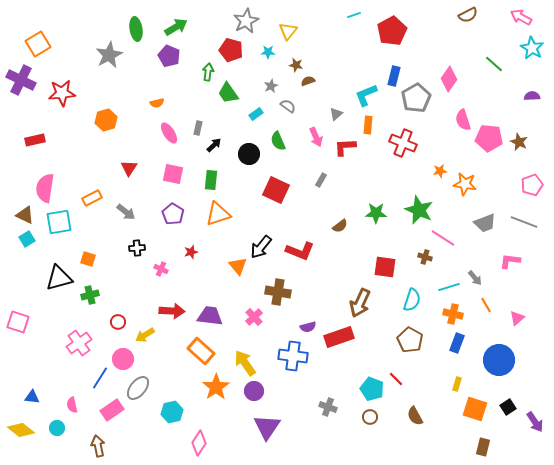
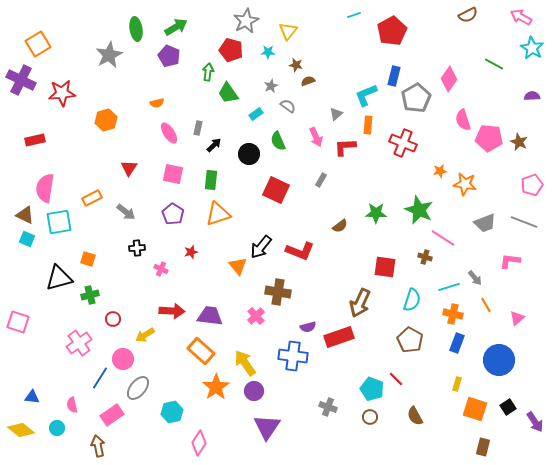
green line at (494, 64): rotated 12 degrees counterclockwise
cyan square at (27, 239): rotated 35 degrees counterclockwise
pink cross at (254, 317): moved 2 px right, 1 px up
red circle at (118, 322): moved 5 px left, 3 px up
pink rectangle at (112, 410): moved 5 px down
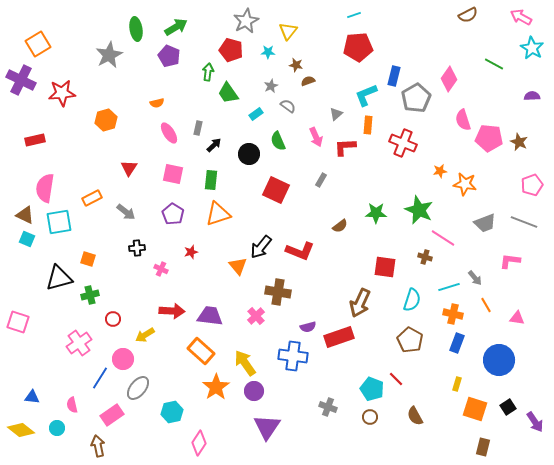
red pentagon at (392, 31): moved 34 px left, 16 px down; rotated 24 degrees clockwise
pink triangle at (517, 318): rotated 49 degrees clockwise
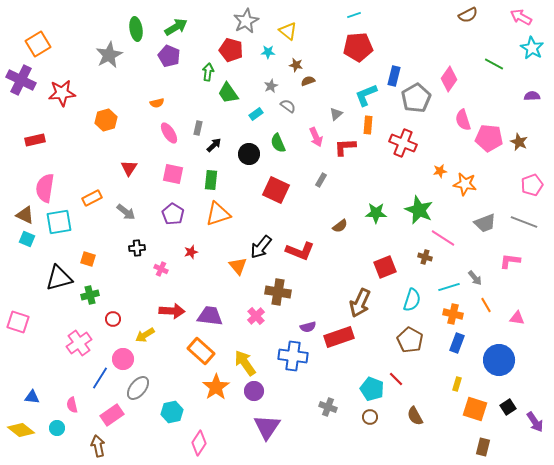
yellow triangle at (288, 31): rotated 30 degrees counterclockwise
green semicircle at (278, 141): moved 2 px down
red square at (385, 267): rotated 30 degrees counterclockwise
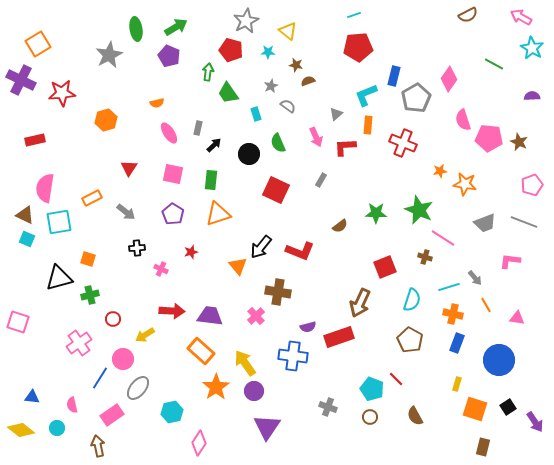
cyan rectangle at (256, 114): rotated 72 degrees counterclockwise
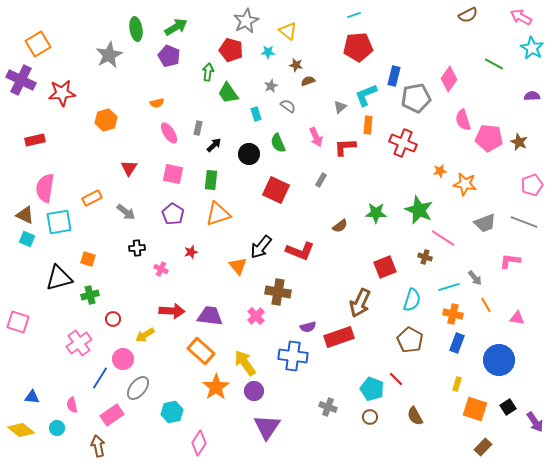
gray pentagon at (416, 98): rotated 20 degrees clockwise
gray triangle at (336, 114): moved 4 px right, 7 px up
brown rectangle at (483, 447): rotated 30 degrees clockwise
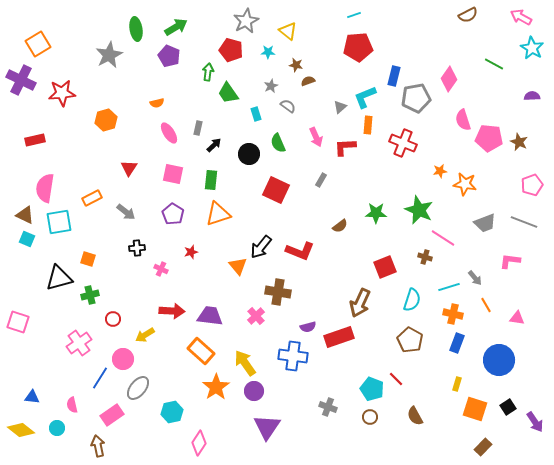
cyan L-shape at (366, 95): moved 1 px left, 2 px down
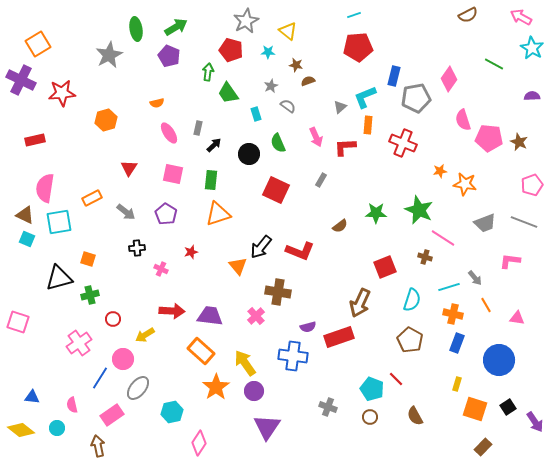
purple pentagon at (173, 214): moved 7 px left
